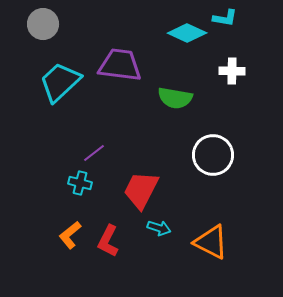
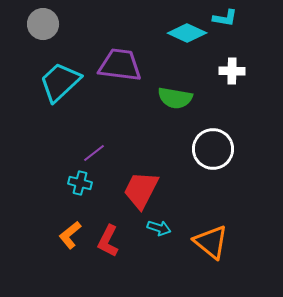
white circle: moved 6 px up
orange triangle: rotated 12 degrees clockwise
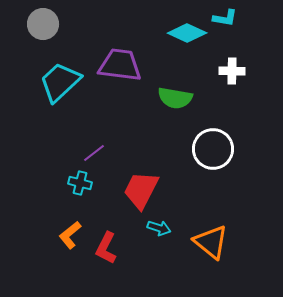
red L-shape: moved 2 px left, 7 px down
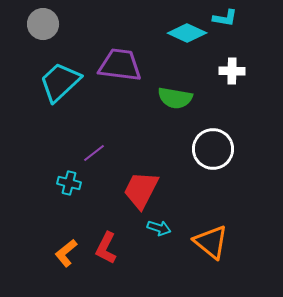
cyan cross: moved 11 px left
orange L-shape: moved 4 px left, 18 px down
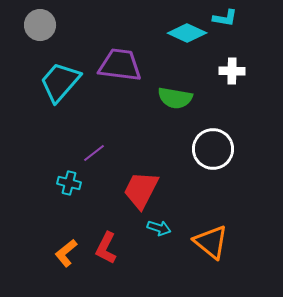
gray circle: moved 3 px left, 1 px down
cyan trapezoid: rotated 6 degrees counterclockwise
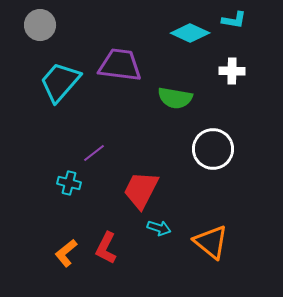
cyan L-shape: moved 9 px right, 2 px down
cyan diamond: moved 3 px right
